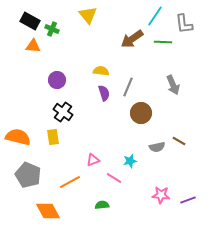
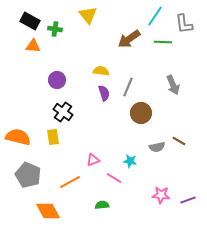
green cross: moved 3 px right; rotated 16 degrees counterclockwise
brown arrow: moved 3 px left
cyan star: rotated 24 degrees clockwise
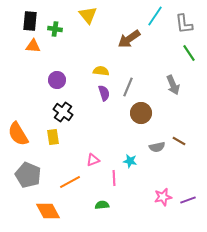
black rectangle: rotated 66 degrees clockwise
green line: moved 26 px right, 11 px down; rotated 54 degrees clockwise
orange semicircle: moved 3 px up; rotated 135 degrees counterclockwise
pink line: rotated 56 degrees clockwise
pink star: moved 2 px right, 2 px down; rotated 18 degrees counterclockwise
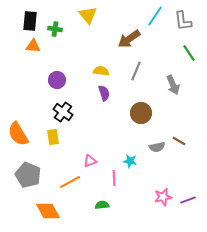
gray L-shape: moved 1 px left, 3 px up
gray line: moved 8 px right, 16 px up
pink triangle: moved 3 px left, 1 px down
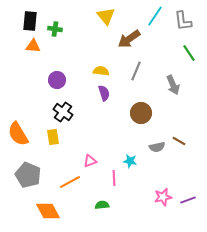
yellow triangle: moved 18 px right, 1 px down
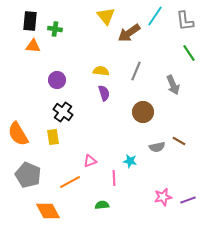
gray L-shape: moved 2 px right
brown arrow: moved 6 px up
brown circle: moved 2 px right, 1 px up
